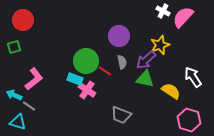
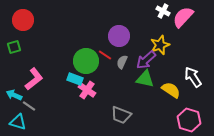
gray semicircle: rotated 144 degrees counterclockwise
red line: moved 16 px up
yellow semicircle: moved 1 px up
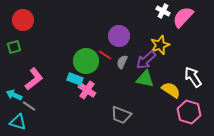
pink hexagon: moved 8 px up
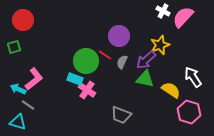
cyan arrow: moved 4 px right, 6 px up
gray line: moved 1 px left, 1 px up
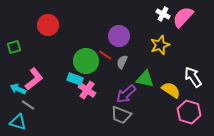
white cross: moved 3 px down
red circle: moved 25 px right, 5 px down
purple arrow: moved 20 px left, 34 px down
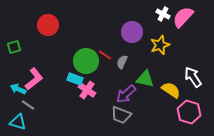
purple circle: moved 13 px right, 4 px up
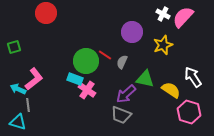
red circle: moved 2 px left, 12 px up
yellow star: moved 3 px right
gray line: rotated 48 degrees clockwise
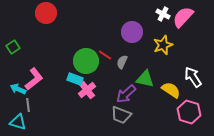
green square: moved 1 px left; rotated 16 degrees counterclockwise
pink cross: rotated 18 degrees clockwise
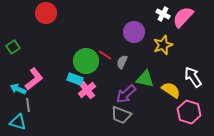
purple circle: moved 2 px right
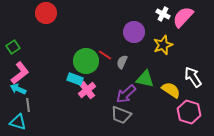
pink L-shape: moved 14 px left, 6 px up
